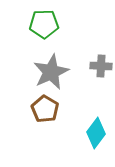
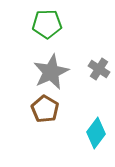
green pentagon: moved 3 px right
gray cross: moved 2 px left, 3 px down; rotated 30 degrees clockwise
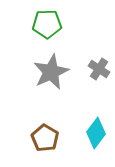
brown pentagon: moved 29 px down
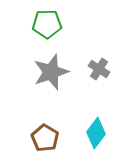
gray star: rotated 6 degrees clockwise
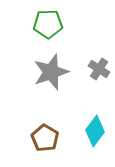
green pentagon: moved 1 px right
cyan diamond: moved 1 px left, 2 px up
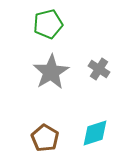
green pentagon: rotated 12 degrees counterclockwise
gray star: rotated 12 degrees counterclockwise
cyan diamond: moved 2 px down; rotated 36 degrees clockwise
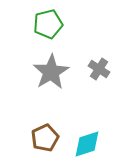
cyan diamond: moved 8 px left, 11 px down
brown pentagon: rotated 16 degrees clockwise
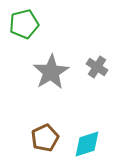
green pentagon: moved 24 px left
gray cross: moved 2 px left, 2 px up
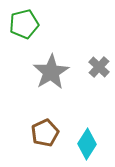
gray cross: moved 2 px right; rotated 10 degrees clockwise
brown pentagon: moved 5 px up
cyan diamond: rotated 40 degrees counterclockwise
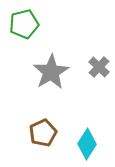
brown pentagon: moved 2 px left
